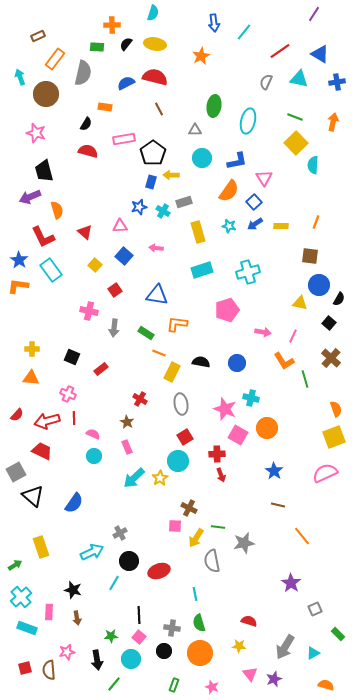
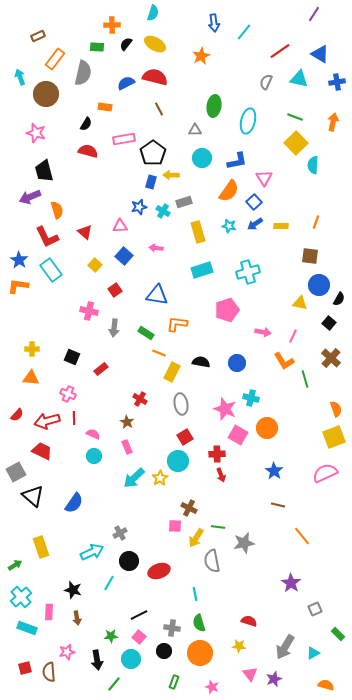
yellow ellipse at (155, 44): rotated 20 degrees clockwise
red L-shape at (43, 237): moved 4 px right
cyan line at (114, 583): moved 5 px left
black line at (139, 615): rotated 66 degrees clockwise
brown semicircle at (49, 670): moved 2 px down
green rectangle at (174, 685): moved 3 px up
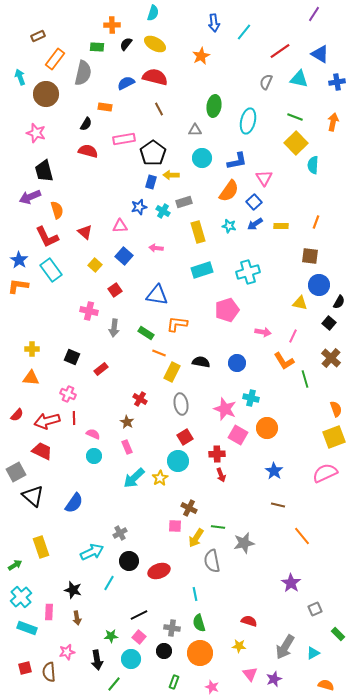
black semicircle at (339, 299): moved 3 px down
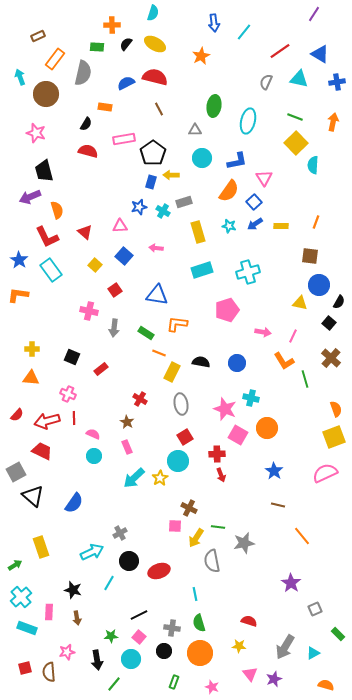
orange L-shape at (18, 286): moved 9 px down
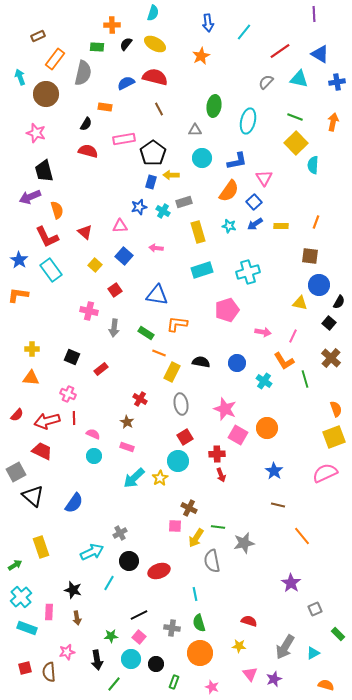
purple line at (314, 14): rotated 35 degrees counterclockwise
blue arrow at (214, 23): moved 6 px left
gray semicircle at (266, 82): rotated 21 degrees clockwise
cyan cross at (251, 398): moved 13 px right, 17 px up; rotated 21 degrees clockwise
pink rectangle at (127, 447): rotated 48 degrees counterclockwise
black circle at (164, 651): moved 8 px left, 13 px down
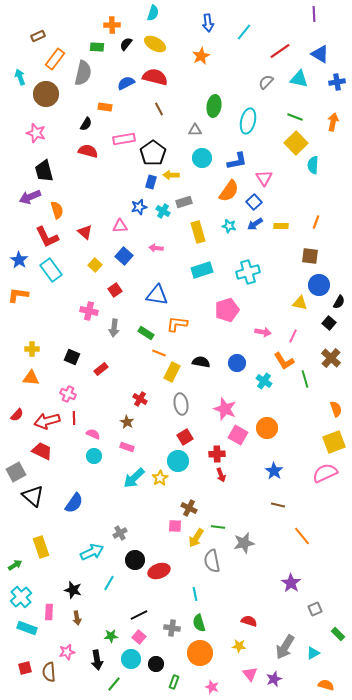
yellow square at (334, 437): moved 5 px down
black circle at (129, 561): moved 6 px right, 1 px up
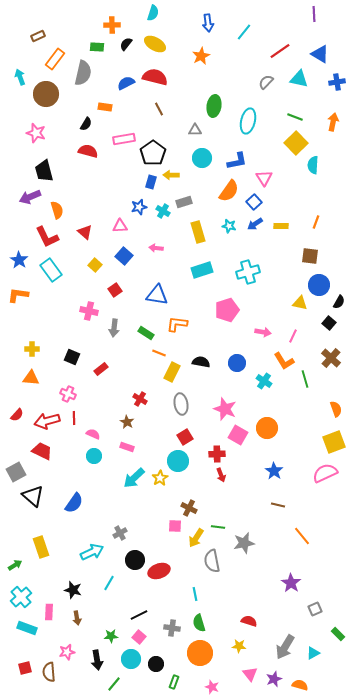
orange semicircle at (326, 685): moved 26 px left
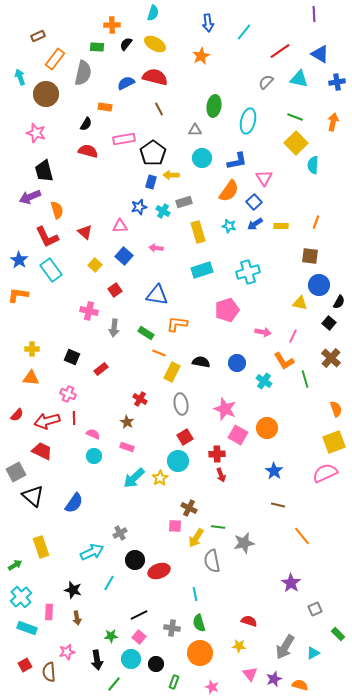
red square at (25, 668): moved 3 px up; rotated 16 degrees counterclockwise
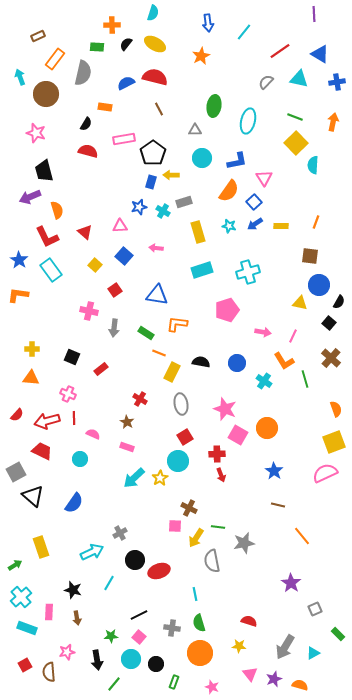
cyan circle at (94, 456): moved 14 px left, 3 px down
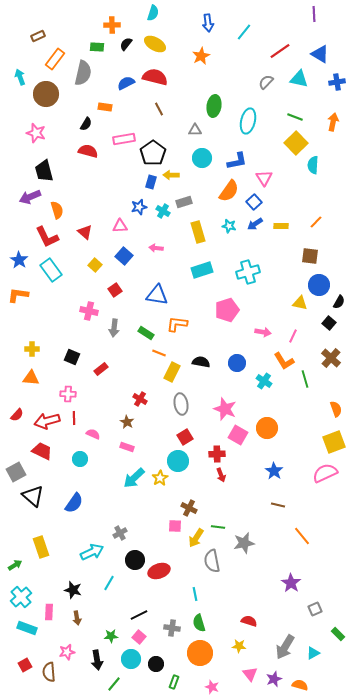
orange line at (316, 222): rotated 24 degrees clockwise
pink cross at (68, 394): rotated 21 degrees counterclockwise
